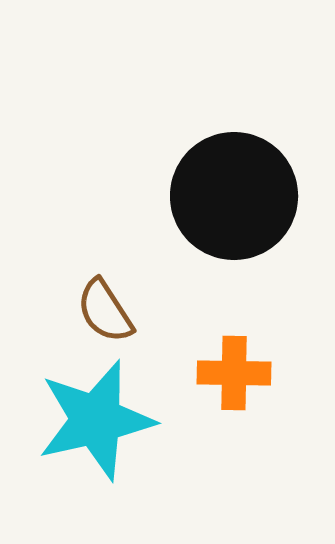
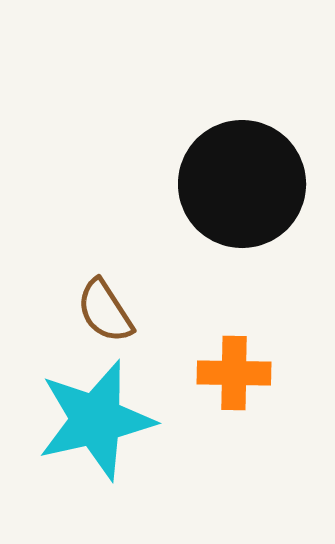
black circle: moved 8 px right, 12 px up
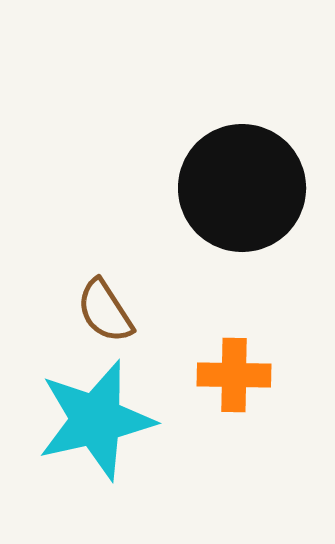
black circle: moved 4 px down
orange cross: moved 2 px down
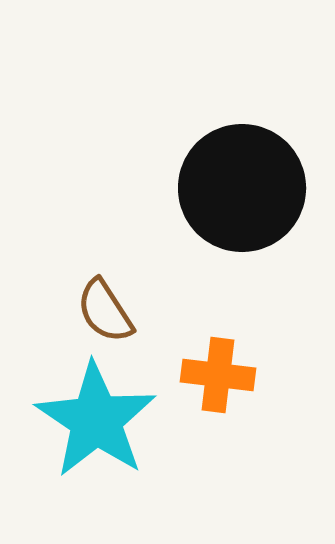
orange cross: moved 16 px left; rotated 6 degrees clockwise
cyan star: rotated 25 degrees counterclockwise
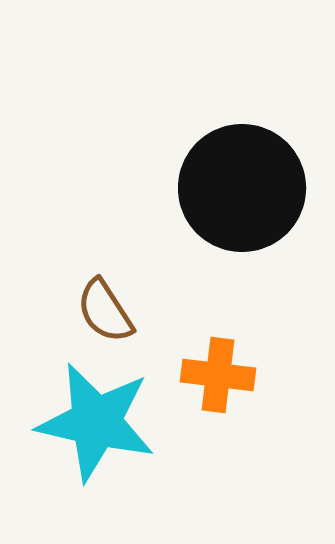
cyan star: moved 2 px down; rotated 21 degrees counterclockwise
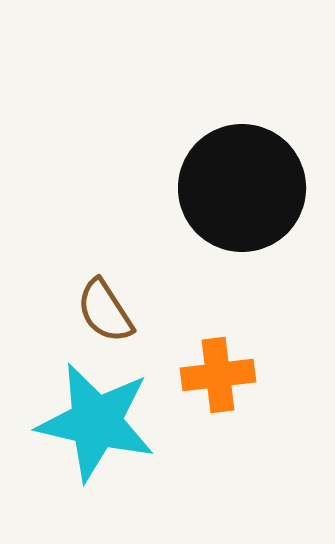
orange cross: rotated 14 degrees counterclockwise
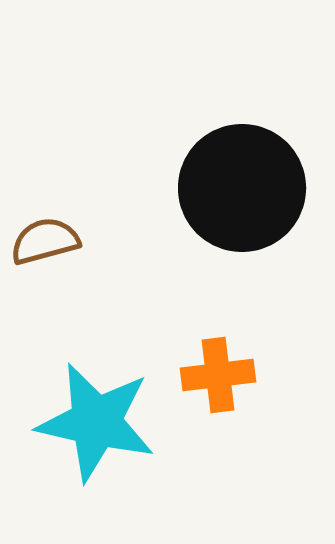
brown semicircle: moved 60 px left, 70 px up; rotated 108 degrees clockwise
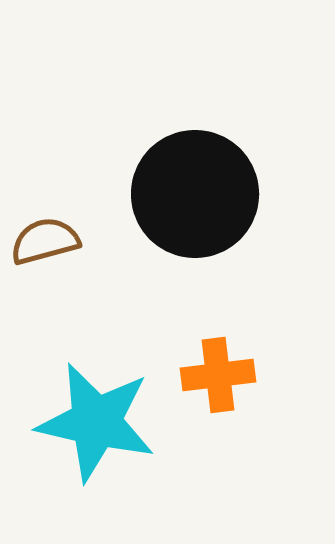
black circle: moved 47 px left, 6 px down
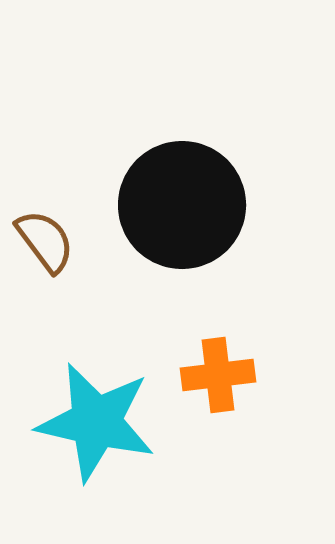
black circle: moved 13 px left, 11 px down
brown semicircle: rotated 68 degrees clockwise
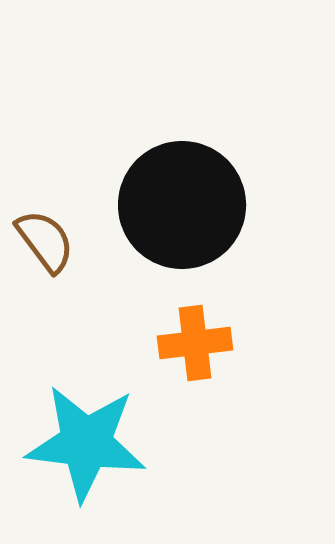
orange cross: moved 23 px left, 32 px up
cyan star: moved 10 px left, 21 px down; rotated 6 degrees counterclockwise
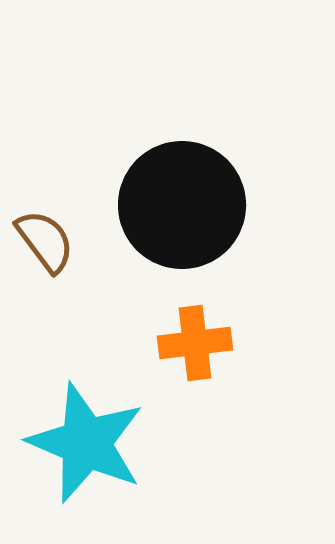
cyan star: rotated 16 degrees clockwise
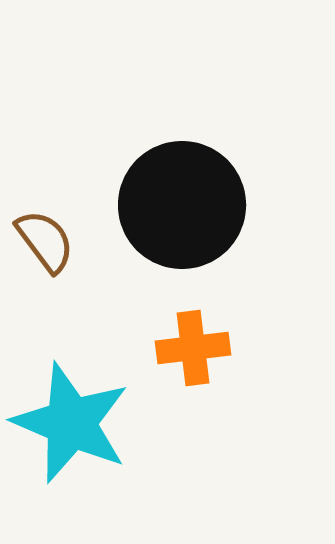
orange cross: moved 2 px left, 5 px down
cyan star: moved 15 px left, 20 px up
